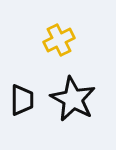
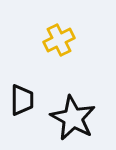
black star: moved 19 px down
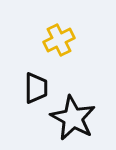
black trapezoid: moved 14 px right, 12 px up
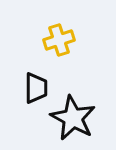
yellow cross: rotated 8 degrees clockwise
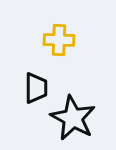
yellow cross: rotated 20 degrees clockwise
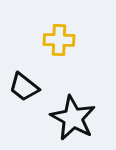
black trapezoid: moved 12 px left, 1 px up; rotated 128 degrees clockwise
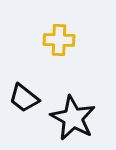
black trapezoid: moved 11 px down
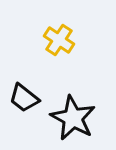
yellow cross: rotated 32 degrees clockwise
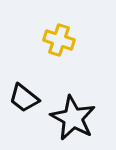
yellow cross: rotated 16 degrees counterclockwise
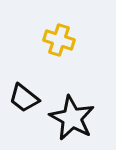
black star: moved 1 px left
